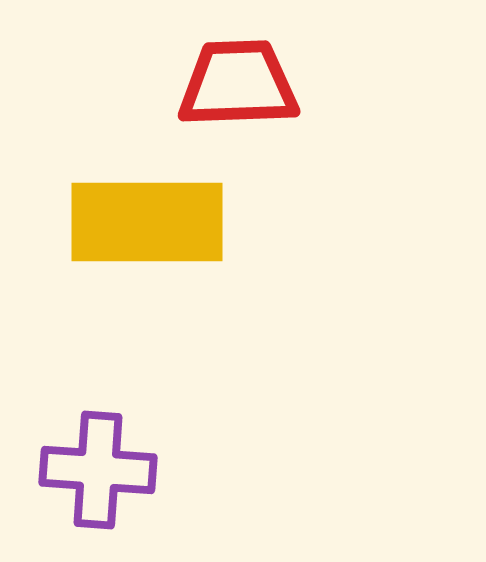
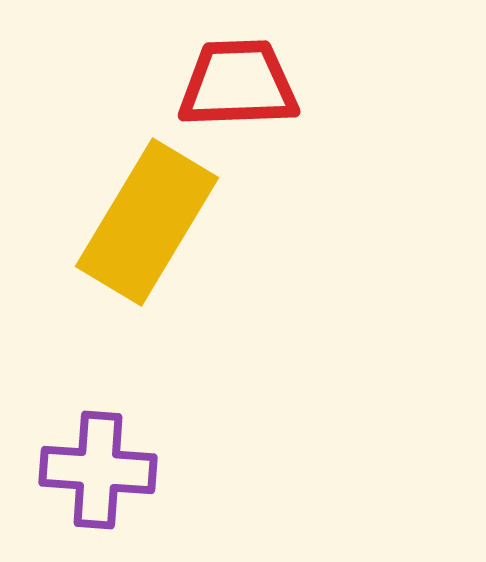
yellow rectangle: rotated 59 degrees counterclockwise
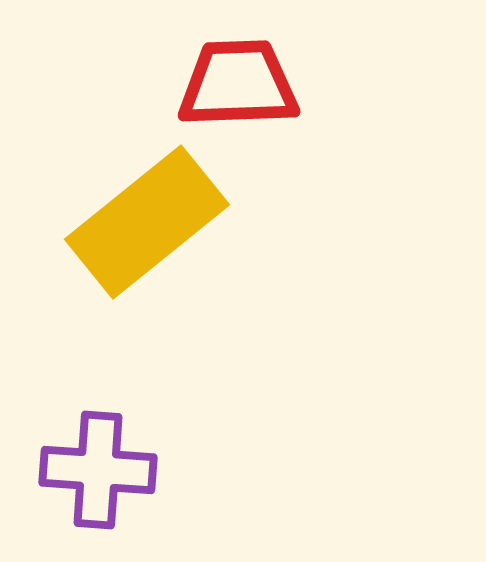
yellow rectangle: rotated 20 degrees clockwise
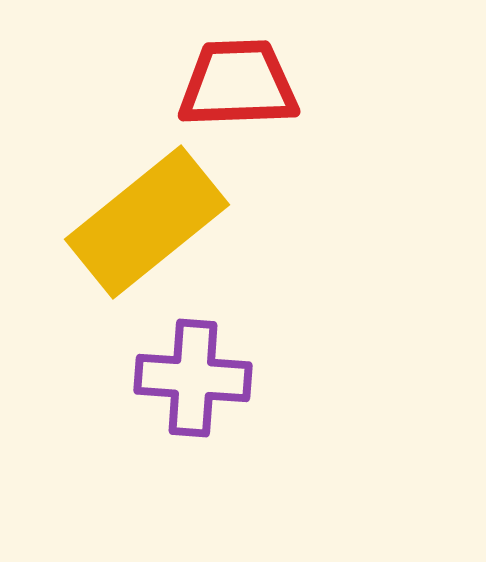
purple cross: moved 95 px right, 92 px up
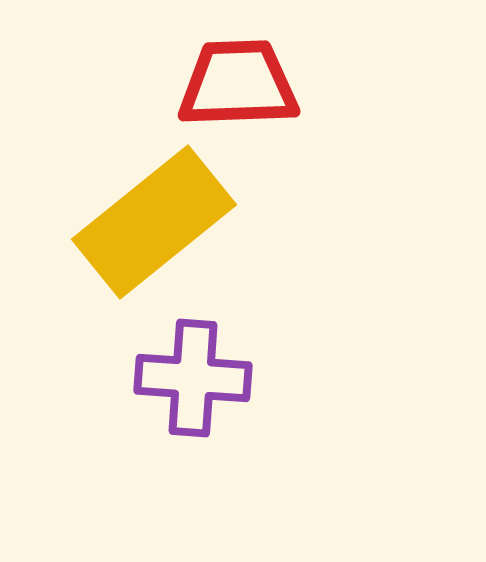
yellow rectangle: moved 7 px right
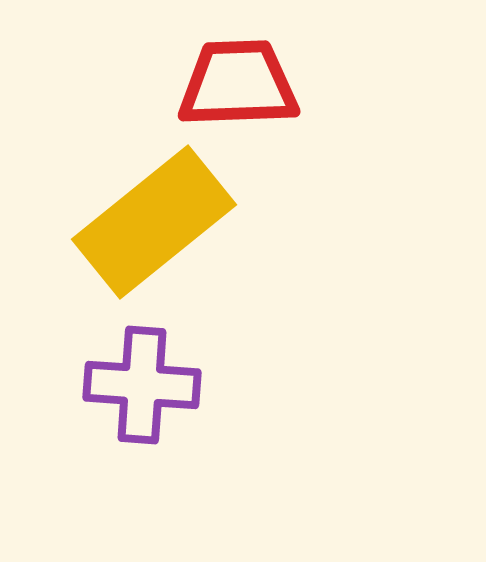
purple cross: moved 51 px left, 7 px down
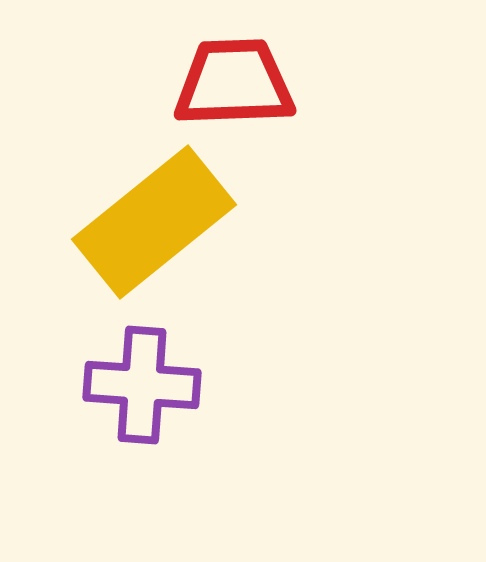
red trapezoid: moved 4 px left, 1 px up
